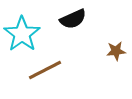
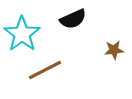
brown star: moved 2 px left, 1 px up
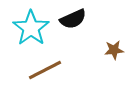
cyan star: moved 9 px right, 6 px up
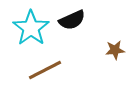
black semicircle: moved 1 px left, 1 px down
brown star: moved 1 px right
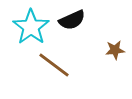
cyan star: moved 1 px up
brown line: moved 9 px right, 5 px up; rotated 64 degrees clockwise
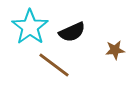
black semicircle: moved 12 px down
cyan star: moved 1 px left
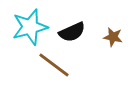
cyan star: rotated 21 degrees clockwise
brown star: moved 2 px left, 13 px up; rotated 18 degrees clockwise
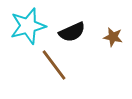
cyan star: moved 2 px left, 1 px up
brown line: rotated 16 degrees clockwise
